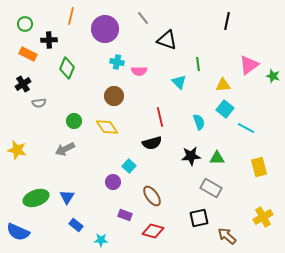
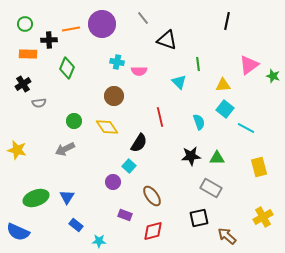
orange line at (71, 16): moved 13 px down; rotated 66 degrees clockwise
purple circle at (105, 29): moved 3 px left, 5 px up
orange rectangle at (28, 54): rotated 24 degrees counterclockwise
black semicircle at (152, 143): moved 13 px left; rotated 42 degrees counterclockwise
red diamond at (153, 231): rotated 30 degrees counterclockwise
cyan star at (101, 240): moved 2 px left, 1 px down
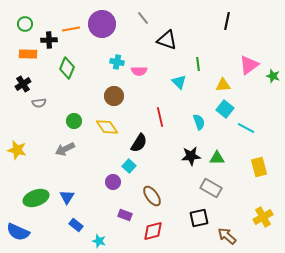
cyan star at (99, 241): rotated 16 degrees clockwise
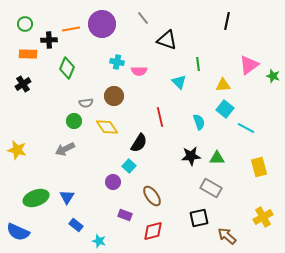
gray semicircle at (39, 103): moved 47 px right
